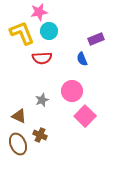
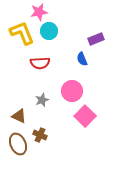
red semicircle: moved 2 px left, 5 px down
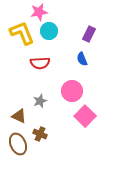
purple rectangle: moved 7 px left, 5 px up; rotated 42 degrees counterclockwise
gray star: moved 2 px left, 1 px down
brown cross: moved 1 px up
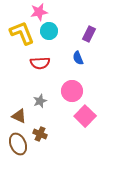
blue semicircle: moved 4 px left, 1 px up
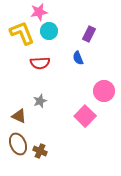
pink circle: moved 32 px right
brown cross: moved 17 px down
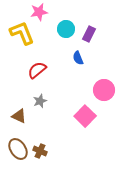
cyan circle: moved 17 px right, 2 px up
red semicircle: moved 3 px left, 7 px down; rotated 144 degrees clockwise
pink circle: moved 1 px up
brown ellipse: moved 5 px down; rotated 10 degrees counterclockwise
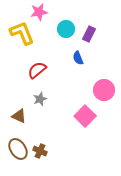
gray star: moved 2 px up
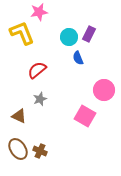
cyan circle: moved 3 px right, 8 px down
pink square: rotated 15 degrees counterclockwise
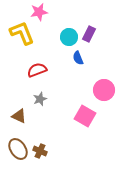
red semicircle: rotated 18 degrees clockwise
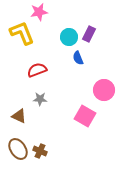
gray star: rotated 24 degrees clockwise
